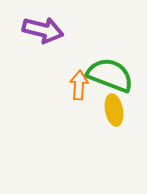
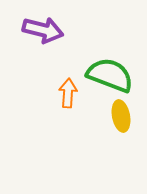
orange arrow: moved 11 px left, 8 px down
yellow ellipse: moved 7 px right, 6 px down
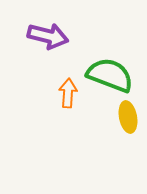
purple arrow: moved 5 px right, 6 px down
yellow ellipse: moved 7 px right, 1 px down
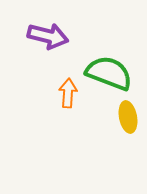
green semicircle: moved 1 px left, 2 px up
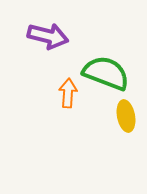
green semicircle: moved 3 px left
yellow ellipse: moved 2 px left, 1 px up
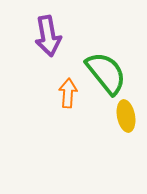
purple arrow: rotated 66 degrees clockwise
green semicircle: rotated 30 degrees clockwise
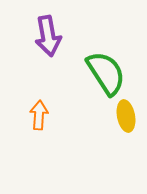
green semicircle: rotated 6 degrees clockwise
orange arrow: moved 29 px left, 22 px down
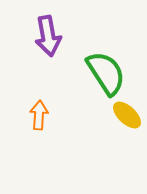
yellow ellipse: moved 1 px right, 1 px up; rotated 36 degrees counterclockwise
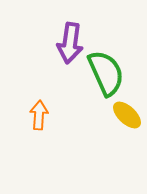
purple arrow: moved 22 px right, 7 px down; rotated 18 degrees clockwise
green semicircle: rotated 9 degrees clockwise
